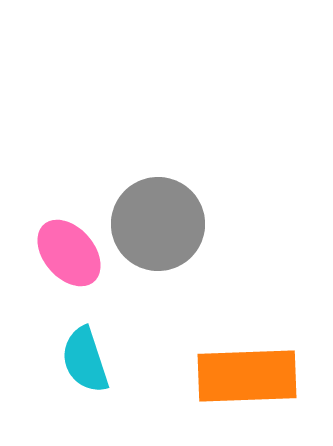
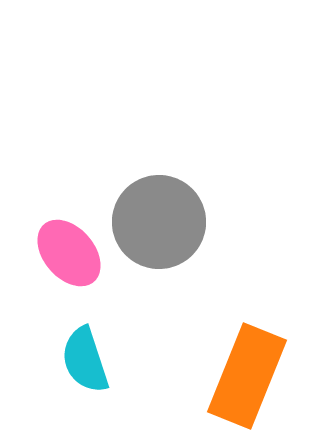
gray circle: moved 1 px right, 2 px up
orange rectangle: rotated 66 degrees counterclockwise
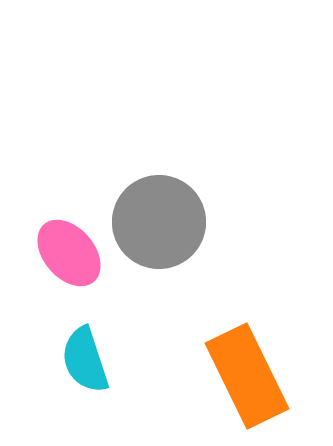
orange rectangle: rotated 48 degrees counterclockwise
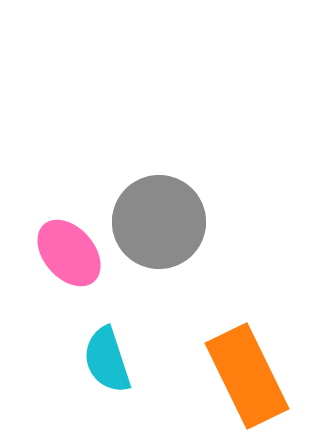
cyan semicircle: moved 22 px right
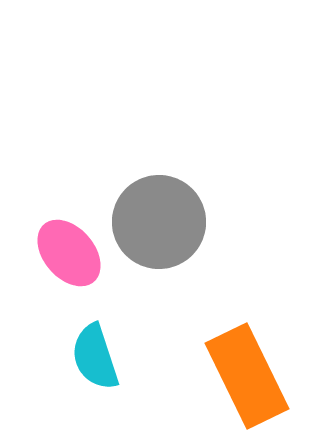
cyan semicircle: moved 12 px left, 3 px up
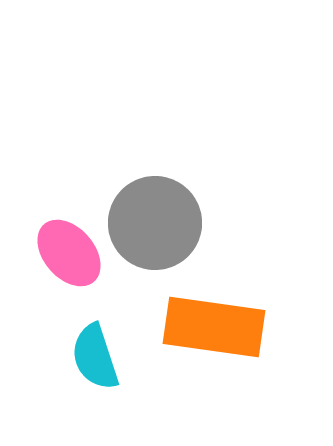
gray circle: moved 4 px left, 1 px down
orange rectangle: moved 33 px left, 49 px up; rotated 56 degrees counterclockwise
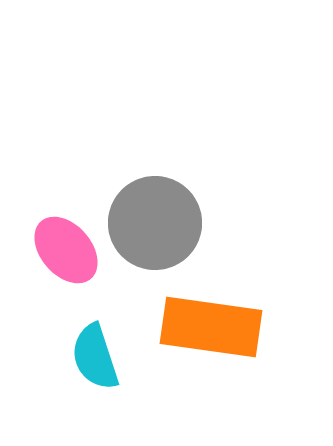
pink ellipse: moved 3 px left, 3 px up
orange rectangle: moved 3 px left
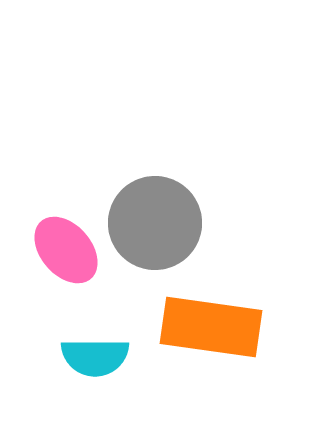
cyan semicircle: rotated 72 degrees counterclockwise
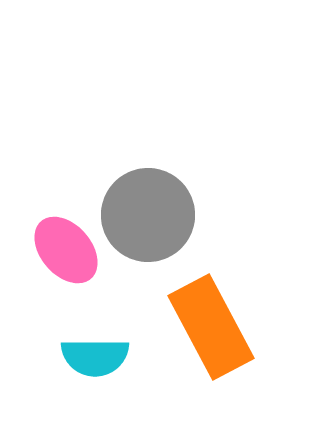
gray circle: moved 7 px left, 8 px up
orange rectangle: rotated 54 degrees clockwise
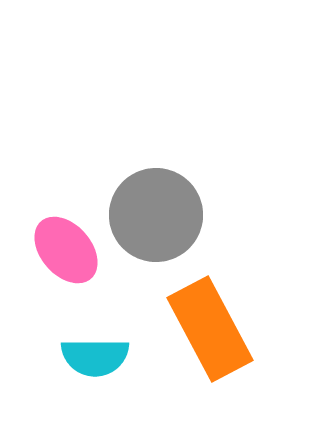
gray circle: moved 8 px right
orange rectangle: moved 1 px left, 2 px down
